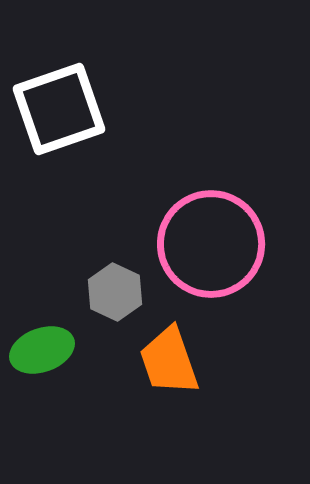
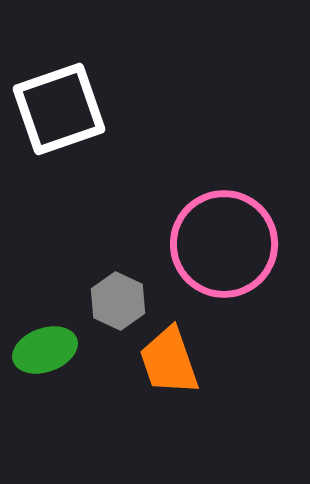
pink circle: moved 13 px right
gray hexagon: moved 3 px right, 9 px down
green ellipse: moved 3 px right
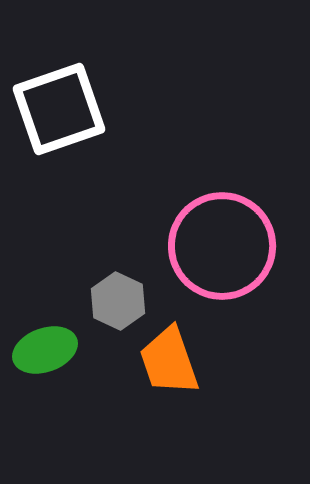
pink circle: moved 2 px left, 2 px down
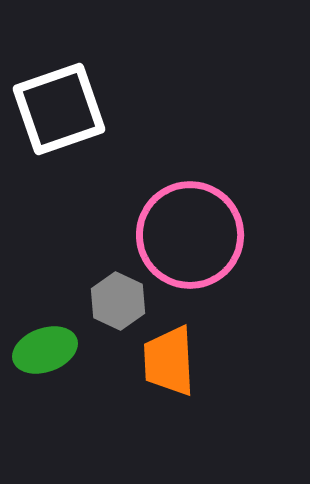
pink circle: moved 32 px left, 11 px up
orange trapezoid: rotated 16 degrees clockwise
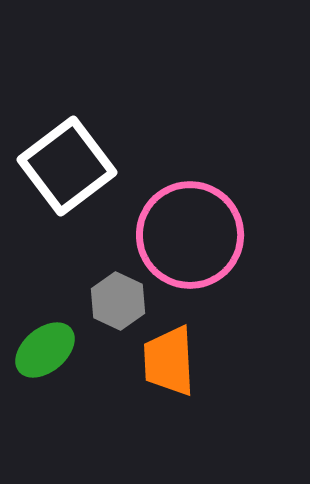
white square: moved 8 px right, 57 px down; rotated 18 degrees counterclockwise
green ellipse: rotated 20 degrees counterclockwise
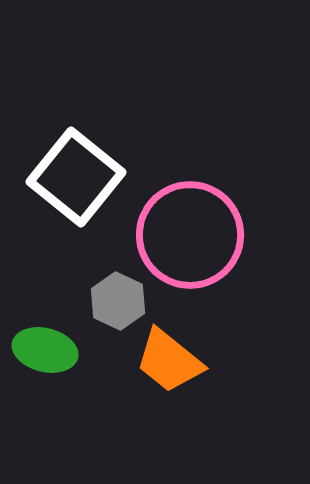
white square: moved 9 px right, 11 px down; rotated 14 degrees counterclockwise
green ellipse: rotated 54 degrees clockwise
orange trapezoid: rotated 48 degrees counterclockwise
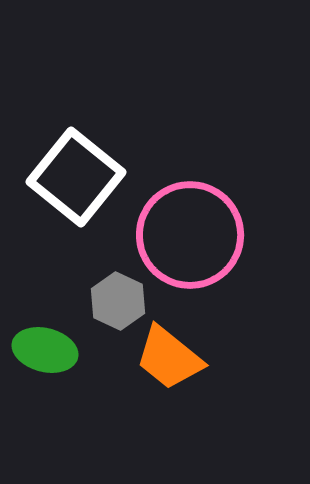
orange trapezoid: moved 3 px up
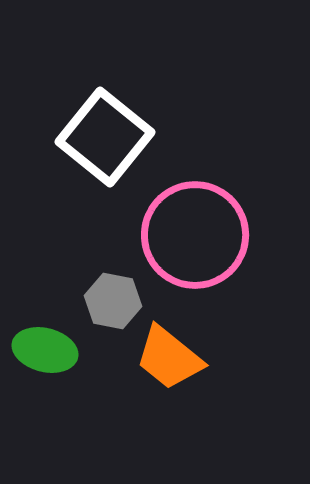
white square: moved 29 px right, 40 px up
pink circle: moved 5 px right
gray hexagon: moved 5 px left; rotated 14 degrees counterclockwise
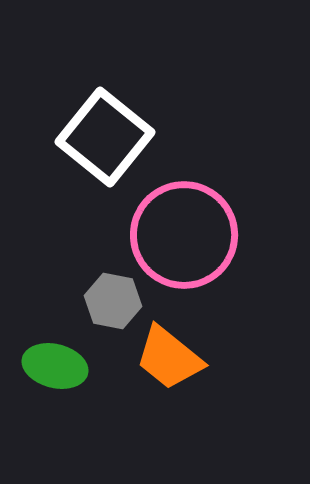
pink circle: moved 11 px left
green ellipse: moved 10 px right, 16 px down
